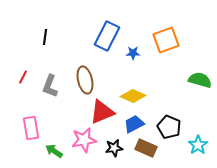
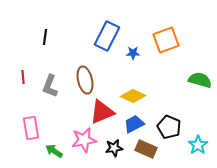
red line: rotated 32 degrees counterclockwise
brown rectangle: moved 1 px down
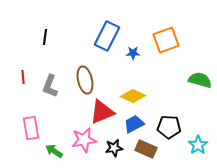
black pentagon: rotated 20 degrees counterclockwise
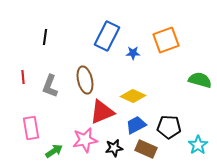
blue trapezoid: moved 2 px right, 1 px down
pink star: moved 1 px right
green arrow: rotated 114 degrees clockwise
